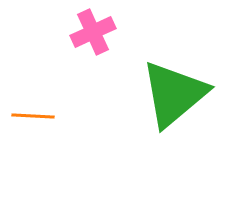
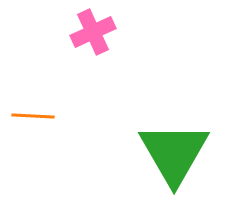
green triangle: moved 59 px down; rotated 20 degrees counterclockwise
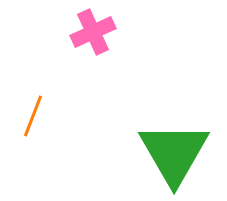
orange line: rotated 72 degrees counterclockwise
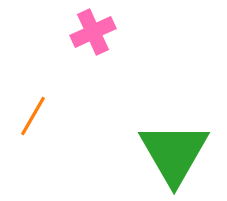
orange line: rotated 9 degrees clockwise
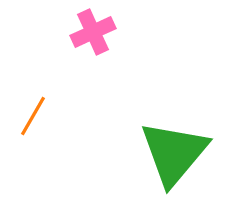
green triangle: rotated 10 degrees clockwise
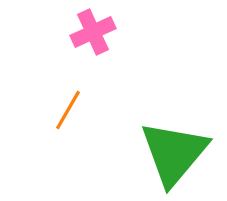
orange line: moved 35 px right, 6 px up
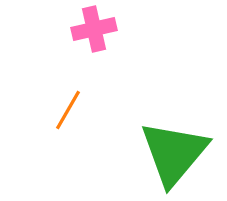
pink cross: moved 1 px right, 3 px up; rotated 12 degrees clockwise
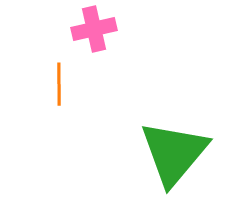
orange line: moved 9 px left, 26 px up; rotated 30 degrees counterclockwise
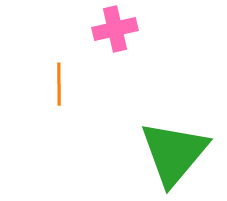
pink cross: moved 21 px right
